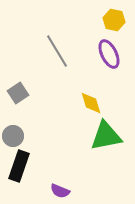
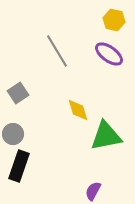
purple ellipse: rotated 28 degrees counterclockwise
yellow diamond: moved 13 px left, 7 px down
gray circle: moved 2 px up
purple semicircle: moved 33 px right; rotated 96 degrees clockwise
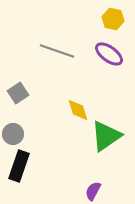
yellow hexagon: moved 1 px left, 1 px up
gray line: rotated 40 degrees counterclockwise
green triangle: rotated 24 degrees counterclockwise
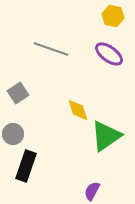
yellow hexagon: moved 3 px up
gray line: moved 6 px left, 2 px up
black rectangle: moved 7 px right
purple semicircle: moved 1 px left
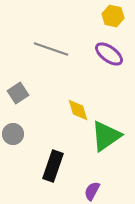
black rectangle: moved 27 px right
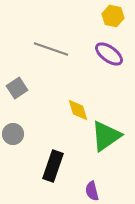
gray square: moved 1 px left, 5 px up
purple semicircle: rotated 42 degrees counterclockwise
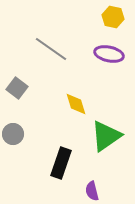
yellow hexagon: moved 1 px down
gray line: rotated 16 degrees clockwise
purple ellipse: rotated 24 degrees counterclockwise
gray square: rotated 20 degrees counterclockwise
yellow diamond: moved 2 px left, 6 px up
black rectangle: moved 8 px right, 3 px up
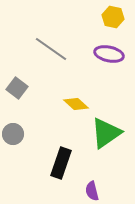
yellow diamond: rotated 30 degrees counterclockwise
green triangle: moved 3 px up
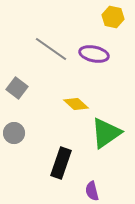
purple ellipse: moved 15 px left
gray circle: moved 1 px right, 1 px up
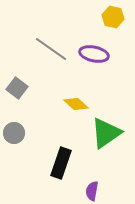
purple semicircle: rotated 24 degrees clockwise
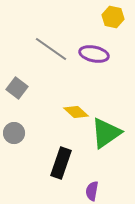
yellow diamond: moved 8 px down
